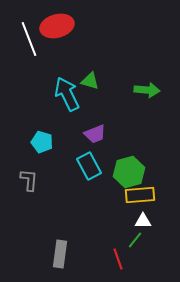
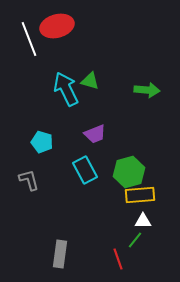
cyan arrow: moved 1 px left, 5 px up
cyan rectangle: moved 4 px left, 4 px down
gray L-shape: rotated 20 degrees counterclockwise
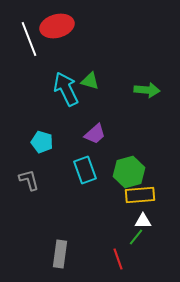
purple trapezoid: rotated 20 degrees counterclockwise
cyan rectangle: rotated 8 degrees clockwise
green line: moved 1 px right, 3 px up
